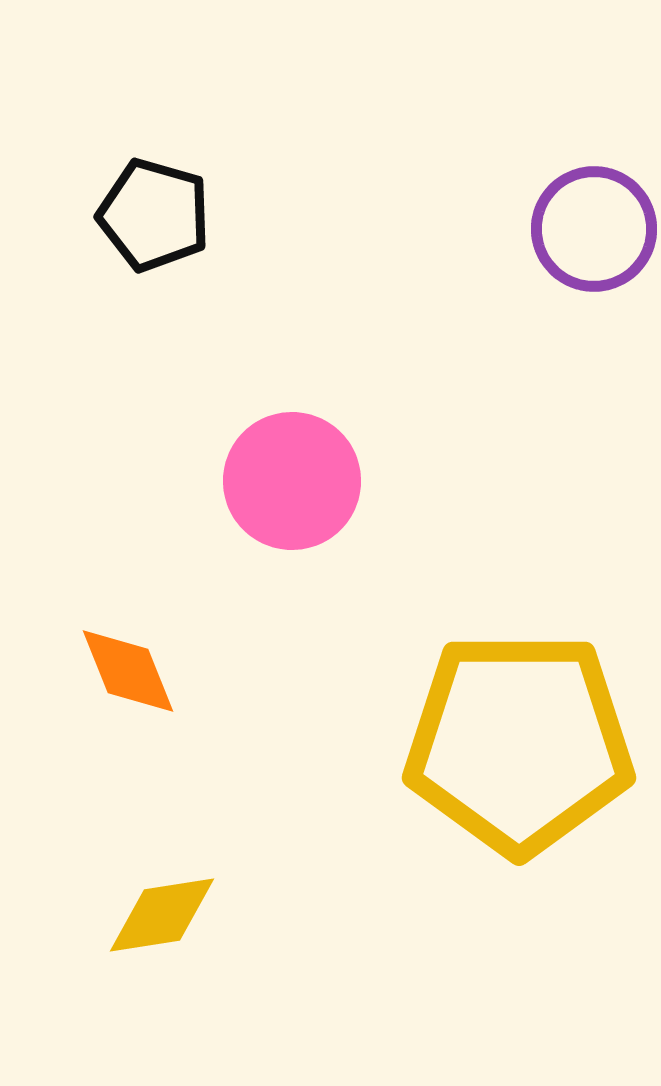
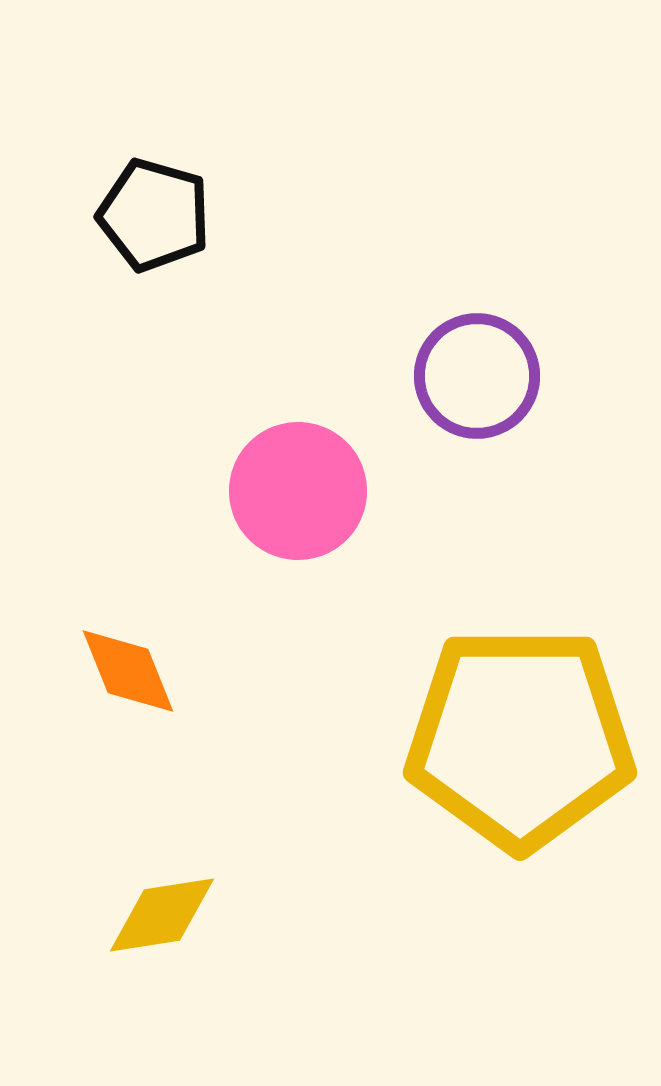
purple circle: moved 117 px left, 147 px down
pink circle: moved 6 px right, 10 px down
yellow pentagon: moved 1 px right, 5 px up
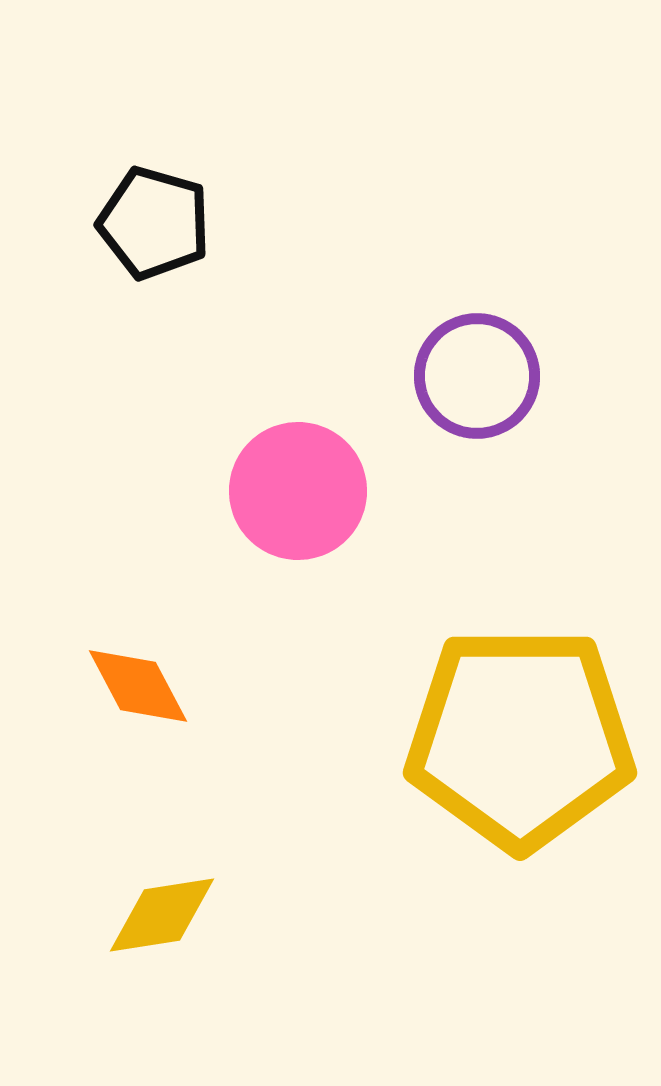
black pentagon: moved 8 px down
orange diamond: moved 10 px right, 15 px down; rotated 6 degrees counterclockwise
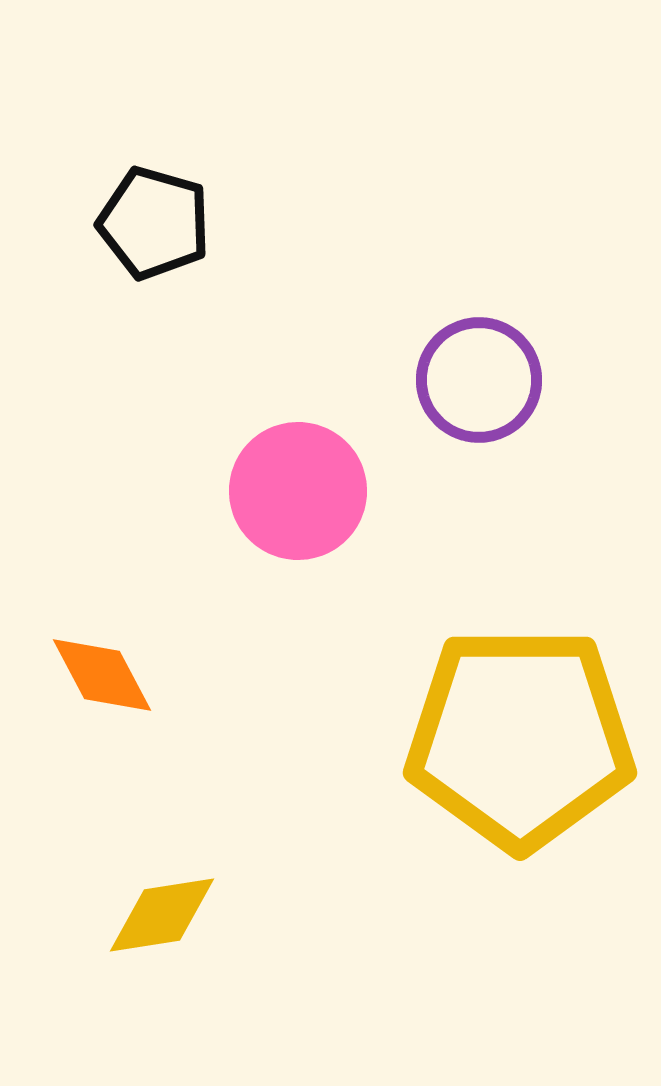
purple circle: moved 2 px right, 4 px down
orange diamond: moved 36 px left, 11 px up
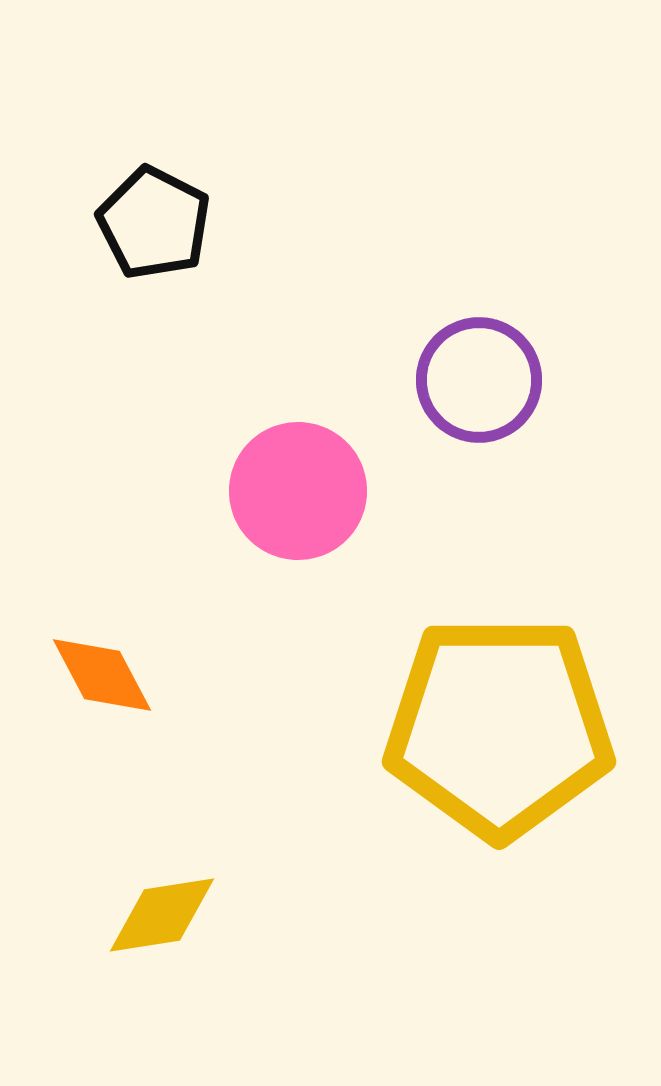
black pentagon: rotated 11 degrees clockwise
yellow pentagon: moved 21 px left, 11 px up
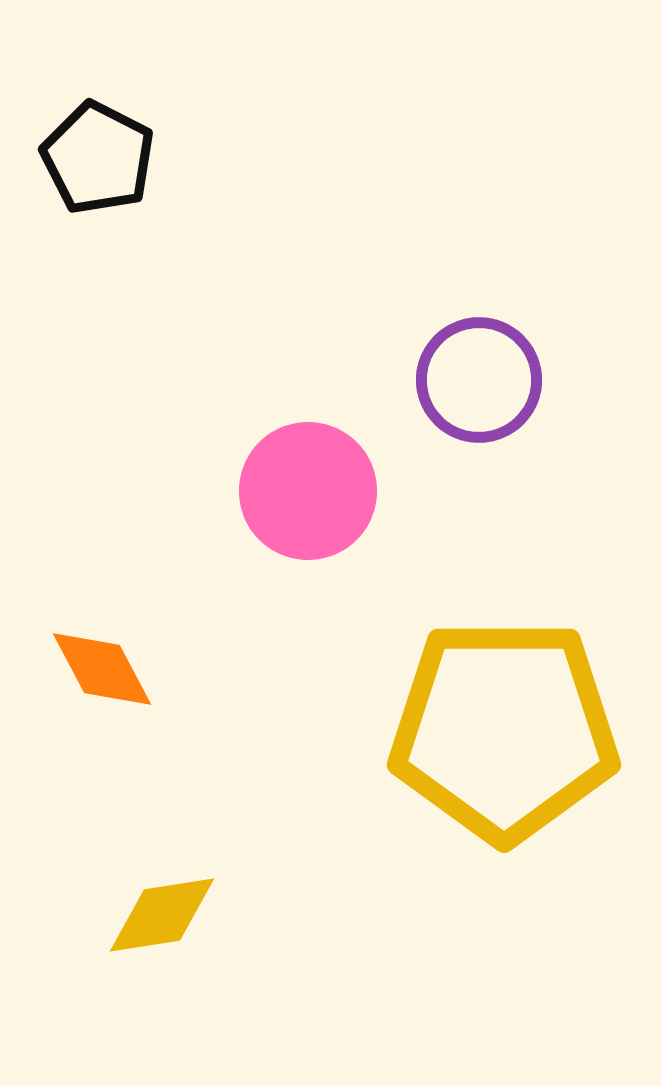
black pentagon: moved 56 px left, 65 px up
pink circle: moved 10 px right
orange diamond: moved 6 px up
yellow pentagon: moved 5 px right, 3 px down
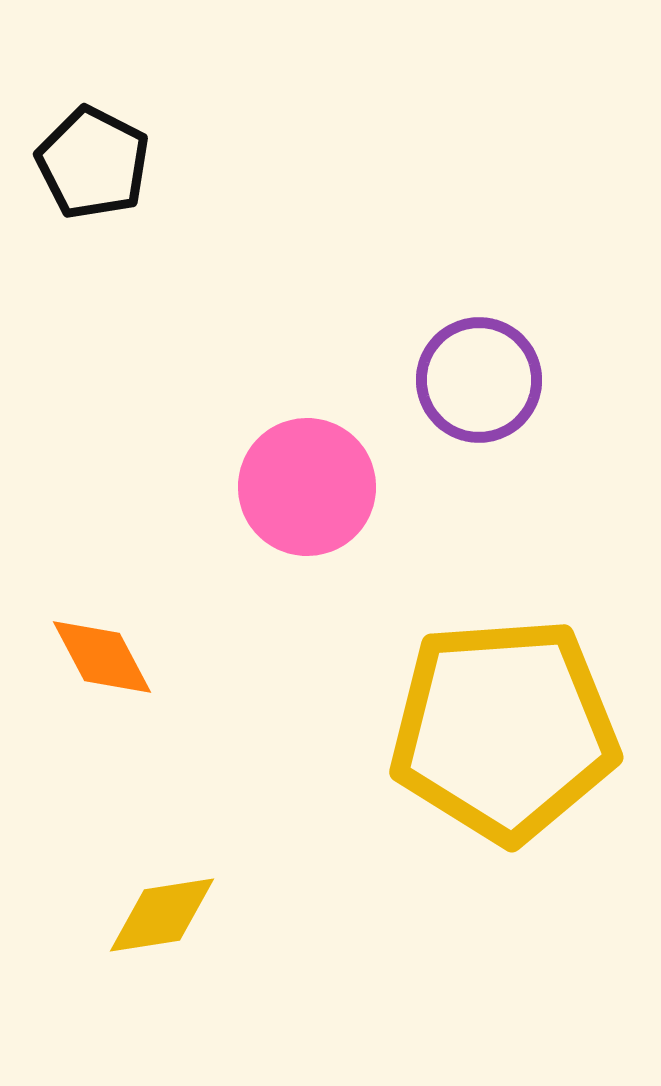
black pentagon: moved 5 px left, 5 px down
pink circle: moved 1 px left, 4 px up
orange diamond: moved 12 px up
yellow pentagon: rotated 4 degrees counterclockwise
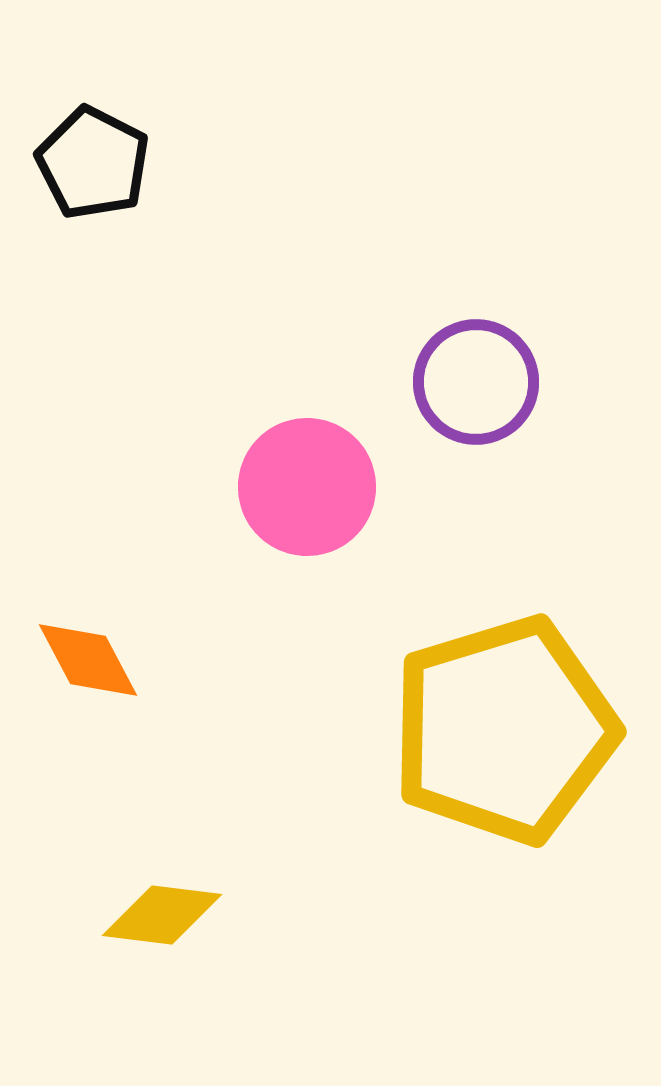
purple circle: moved 3 px left, 2 px down
orange diamond: moved 14 px left, 3 px down
yellow pentagon: rotated 13 degrees counterclockwise
yellow diamond: rotated 16 degrees clockwise
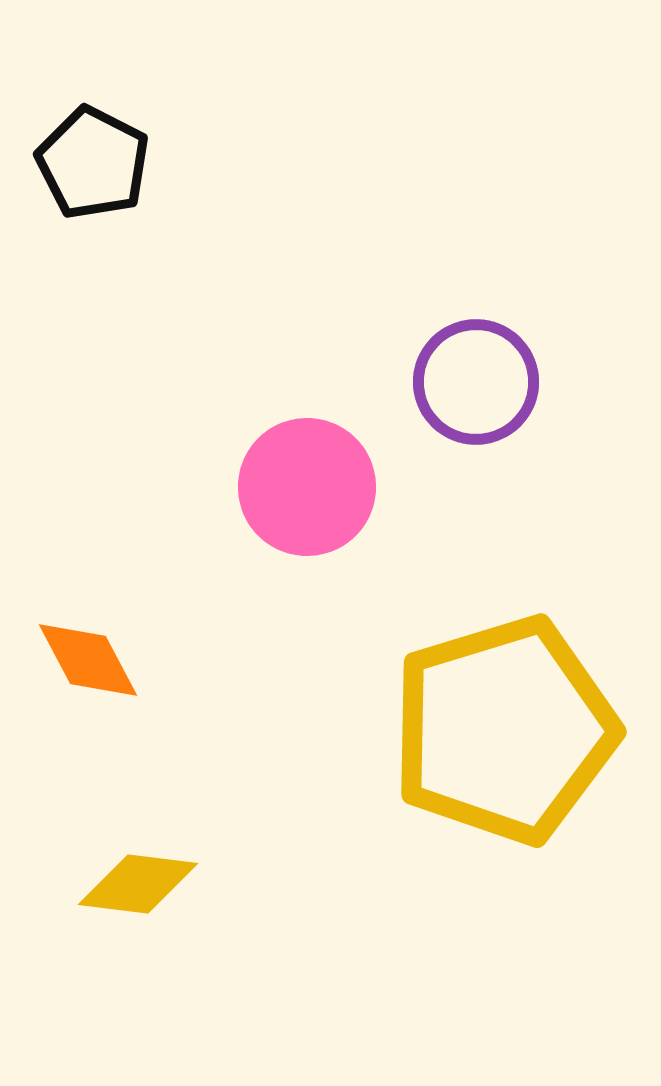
yellow diamond: moved 24 px left, 31 px up
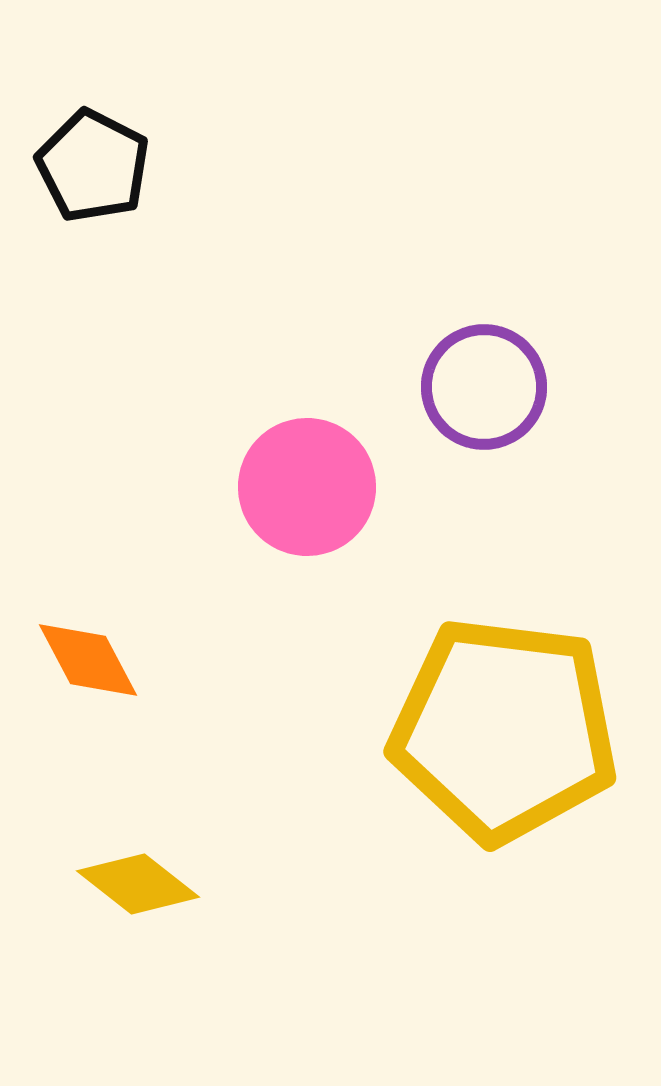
black pentagon: moved 3 px down
purple circle: moved 8 px right, 5 px down
yellow pentagon: rotated 24 degrees clockwise
yellow diamond: rotated 31 degrees clockwise
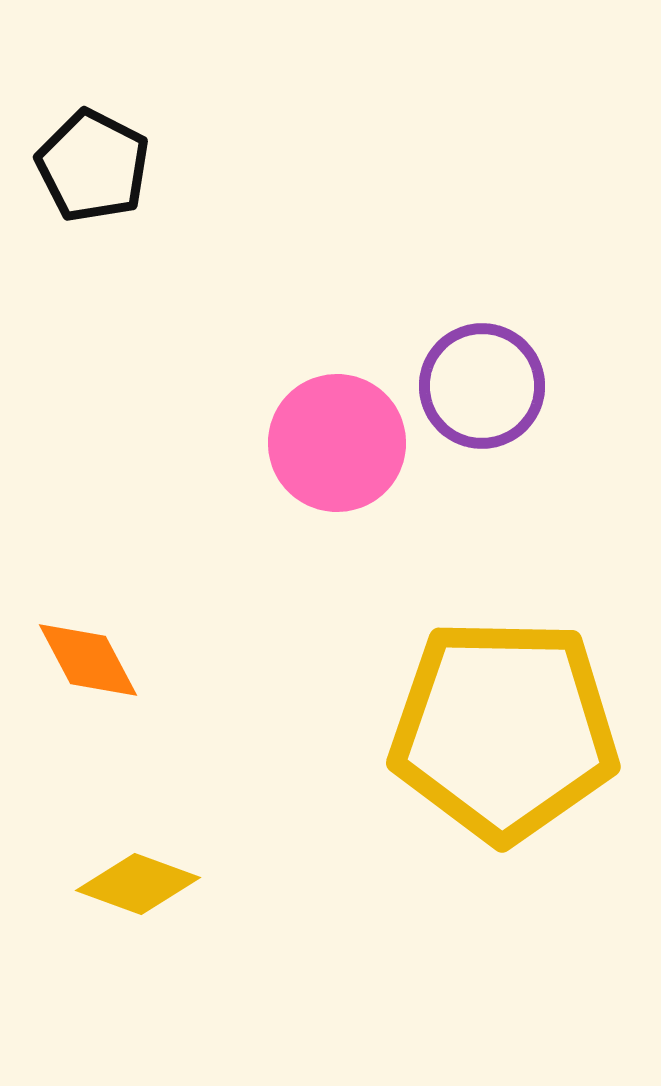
purple circle: moved 2 px left, 1 px up
pink circle: moved 30 px right, 44 px up
yellow pentagon: rotated 6 degrees counterclockwise
yellow diamond: rotated 18 degrees counterclockwise
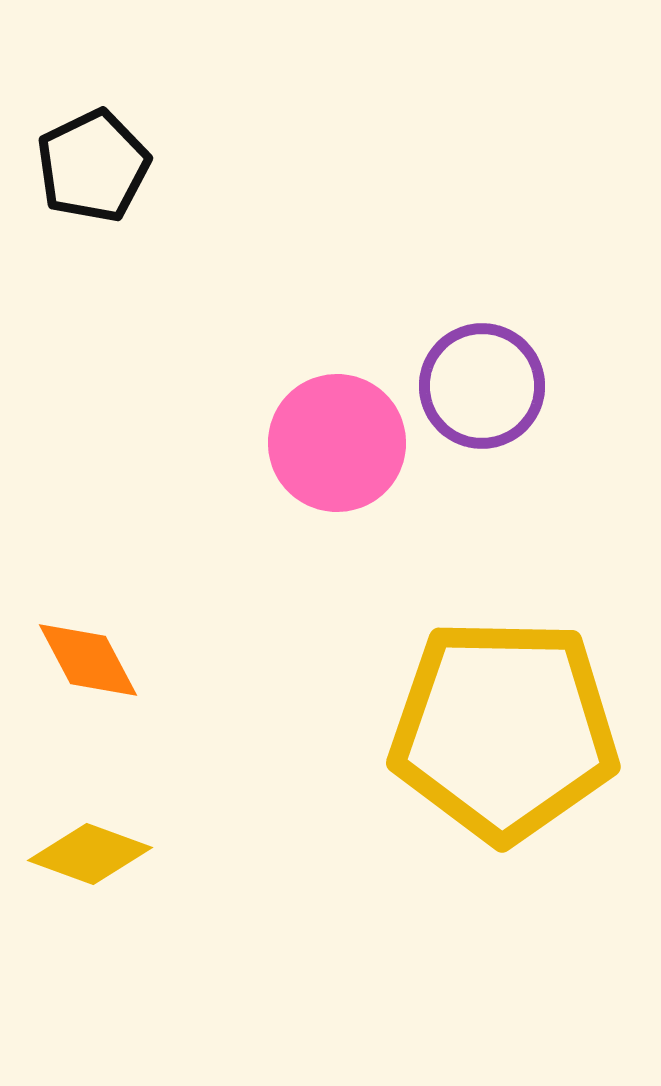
black pentagon: rotated 19 degrees clockwise
yellow diamond: moved 48 px left, 30 px up
